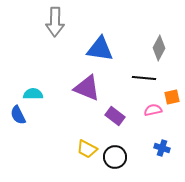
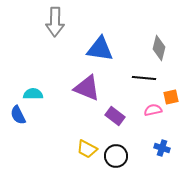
gray diamond: rotated 15 degrees counterclockwise
orange square: moved 1 px left
black circle: moved 1 px right, 1 px up
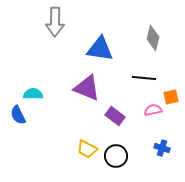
gray diamond: moved 6 px left, 10 px up
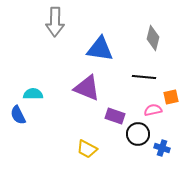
black line: moved 1 px up
purple rectangle: rotated 18 degrees counterclockwise
black circle: moved 22 px right, 22 px up
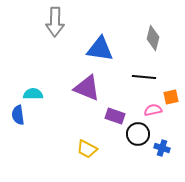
blue semicircle: rotated 18 degrees clockwise
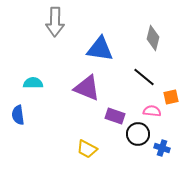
black line: rotated 35 degrees clockwise
cyan semicircle: moved 11 px up
pink semicircle: moved 1 px left, 1 px down; rotated 18 degrees clockwise
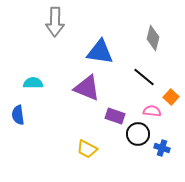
blue triangle: moved 3 px down
orange square: rotated 35 degrees counterclockwise
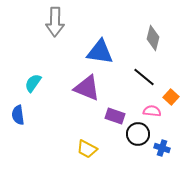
cyan semicircle: rotated 54 degrees counterclockwise
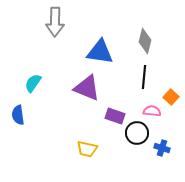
gray diamond: moved 8 px left, 3 px down
black line: rotated 55 degrees clockwise
black circle: moved 1 px left, 1 px up
yellow trapezoid: rotated 15 degrees counterclockwise
